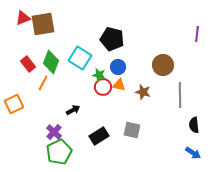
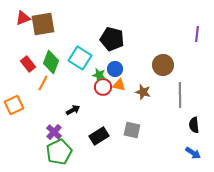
blue circle: moved 3 px left, 2 px down
orange square: moved 1 px down
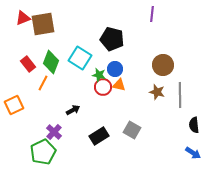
purple line: moved 45 px left, 20 px up
brown star: moved 14 px right
gray square: rotated 18 degrees clockwise
green pentagon: moved 16 px left
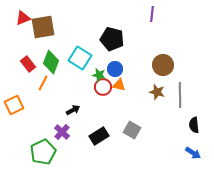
brown square: moved 3 px down
purple cross: moved 8 px right
